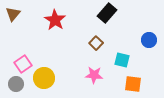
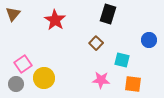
black rectangle: moved 1 px right, 1 px down; rotated 24 degrees counterclockwise
pink star: moved 7 px right, 5 px down
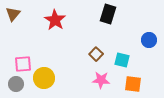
brown square: moved 11 px down
pink square: rotated 30 degrees clockwise
